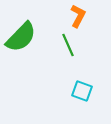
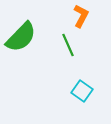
orange L-shape: moved 3 px right
cyan square: rotated 15 degrees clockwise
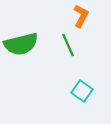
green semicircle: moved 7 px down; rotated 32 degrees clockwise
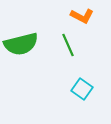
orange L-shape: moved 1 px right; rotated 90 degrees clockwise
cyan square: moved 2 px up
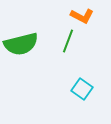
green line: moved 4 px up; rotated 45 degrees clockwise
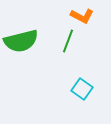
green semicircle: moved 3 px up
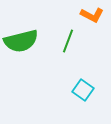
orange L-shape: moved 10 px right, 1 px up
cyan square: moved 1 px right, 1 px down
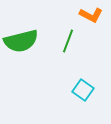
orange L-shape: moved 1 px left
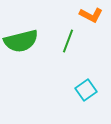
cyan square: moved 3 px right; rotated 20 degrees clockwise
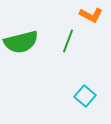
green semicircle: moved 1 px down
cyan square: moved 1 px left, 6 px down; rotated 15 degrees counterclockwise
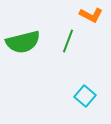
green semicircle: moved 2 px right
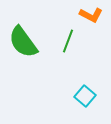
green semicircle: rotated 68 degrees clockwise
